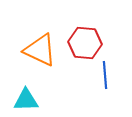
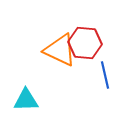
orange triangle: moved 20 px right
blue line: rotated 8 degrees counterclockwise
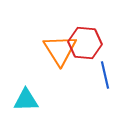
orange triangle: rotated 33 degrees clockwise
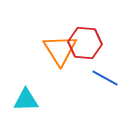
blue line: moved 3 px down; rotated 48 degrees counterclockwise
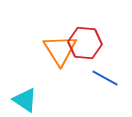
cyan triangle: moved 1 px left; rotated 36 degrees clockwise
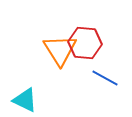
cyan triangle: rotated 8 degrees counterclockwise
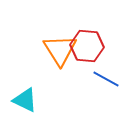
red hexagon: moved 2 px right, 3 px down
blue line: moved 1 px right, 1 px down
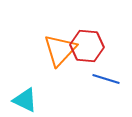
orange triangle: rotated 15 degrees clockwise
blue line: rotated 12 degrees counterclockwise
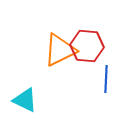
orange triangle: rotated 21 degrees clockwise
blue line: rotated 76 degrees clockwise
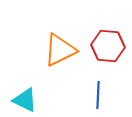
red hexagon: moved 21 px right
blue line: moved 8 px left, 16 px down
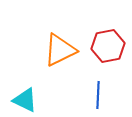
red hexagon: rotated 16 degrees counterclockwise
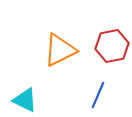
red hexagon: moved 4 px right
blue line: rotated 20 degrees clockwise
